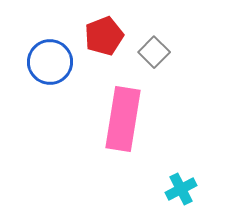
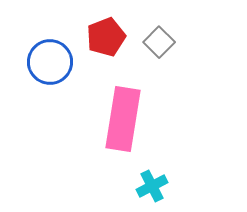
red pentagon: moved 2 px right, 1 px down
gray square: moved 5 px right, 10 px up
cyan cross: moved 29 px left, 3 px up
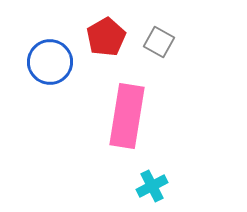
red pentagon: rotated 9 degrees counterclockwise
gray square: rotated 16 degrees counterclockwise
pink rectangle: moved 4 px right, 3 px up
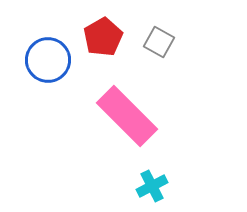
red pentagon: moved 3 px left
blue circle: moved 2 px left, 2 px up
pink rectangle: rotated 54 degrees counterclockwise
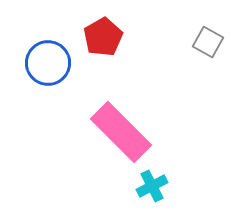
gray square: moved 49 px right
blue circle: moved 3 px down
pink rectangle: moved 6 px left, 16 px down
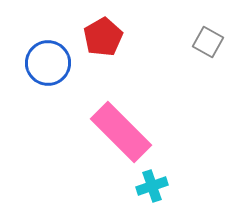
cyan cross: rotated 8 degrees clockwise
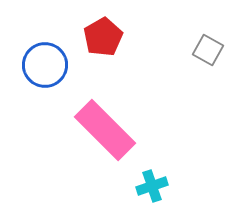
gray square: moved 8 px down
blue circle: moved 3 px left, 2 px down
pink rectangle: moved 16 px left, 2 px up
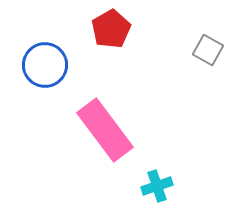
red pentagon: moved 8 px right, 8 px up
pink rectangle: rotated 8 degrees clockwise
cyan cross: moved 5 px right
